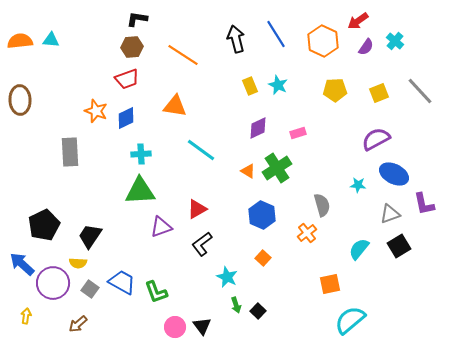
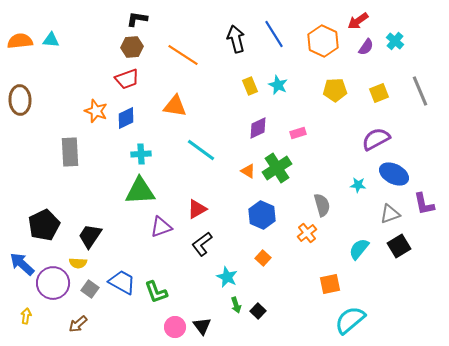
blue line at (276, 34): moved 2 px left
gray line at (420, 91): rotated 20 degrees clockwise
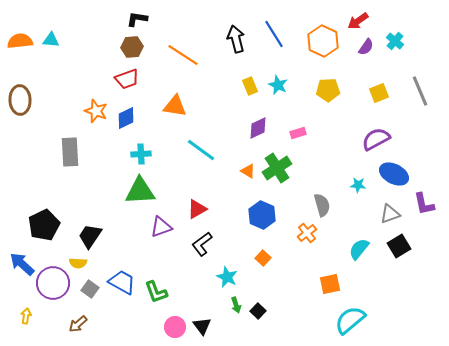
yellow pentagon at (335, 90): moved 7 px left
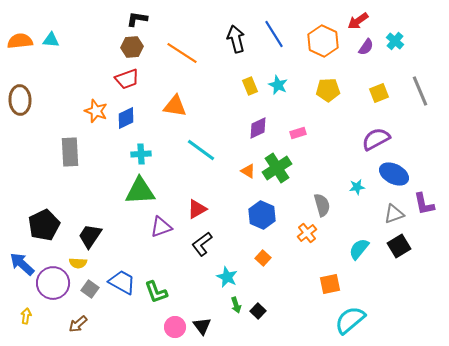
orange line at (183, 55): moved 1 px left, 2 px up
cyan star at (358, 185): moved 1 px left, 2 px down; rotated 14 degrees counterclockwise
gray triangle at (390, 214): moved 4 px right
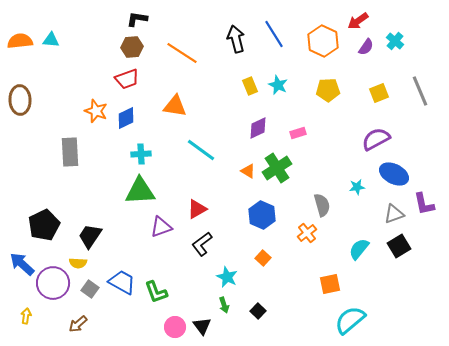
green arrow at (236, 305): moved 12 px left
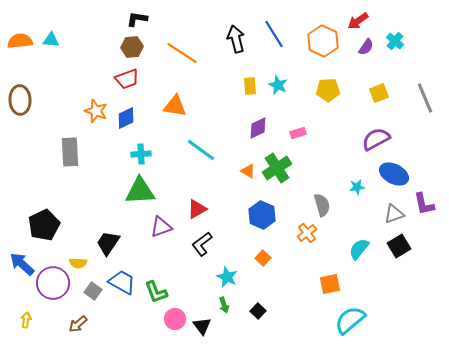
yellow rectangle at (250, 86): rotated 18 degrees clockwise
gray line at (420, 91): moved 5 px right, 7 px down
black trapezoid at (90, 236): moved 18 px right, 7 px down
gray square at (90, 289): moved 3 px right, 2 px down
yellow arrow at (26, 316): moved 4 px down
pink circle at (175, 327): moved 8 px up
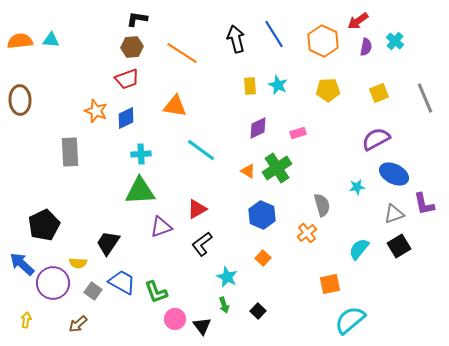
purple semicircle at (366, 47): rotated 24 degrees counterclockwise
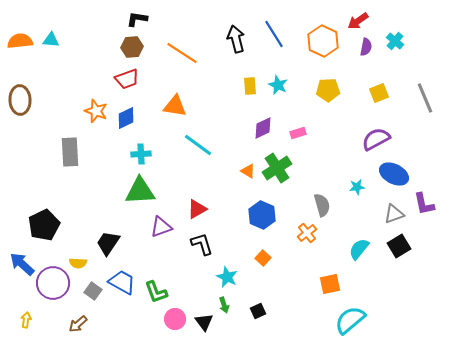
purple diamond at (258, 128): moved 5 px right
cyan line at (201, 150): moved 3 px left, 5 px up
black L-shape at (202, 244): rotated 110 degrees clockwise
black square at (258, 311): rotated 21 degrees clockwise
black triangle at (202, 326): moved 2 px right, 4 px up
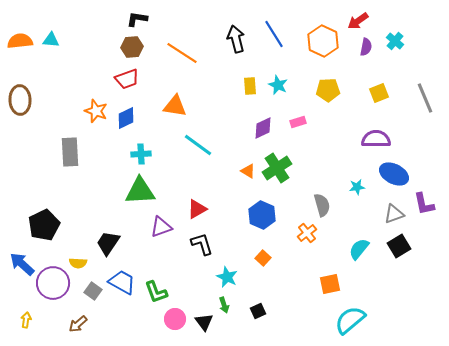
pink rectangle at (298, 133): moved 11 px up
purple semicircle at (376, 139): rotated 28 degrees clockwise
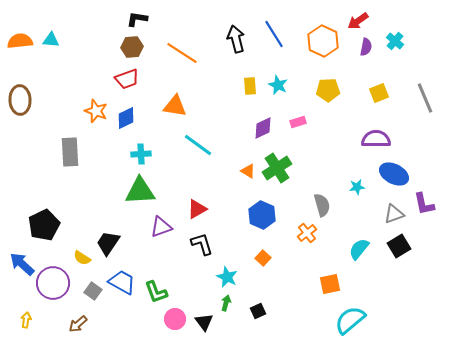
yellow semicircle at (78, 263): moved 4 px right, 5 px up; rotated 30 degrees clockwise
green arrow at (224, 305): moved 2 px right, 2 px up; rotated 147 degrees counterclockwise
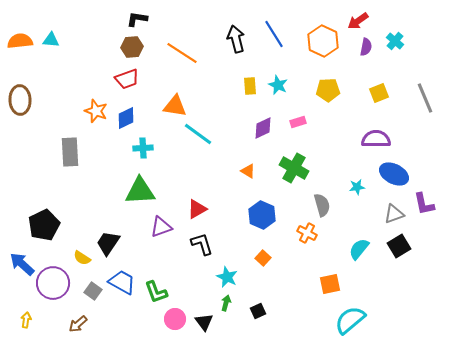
cyan line at (198, 145): moved 11 px up
cyan cross at (141, 154): moved 2 px right, 6 px up
green cross at (277, 168): moved 17 px right; rotated 28 degrees counterclockwise
orange cross at (307, 233): rotated 24 degrees counterclockwise
